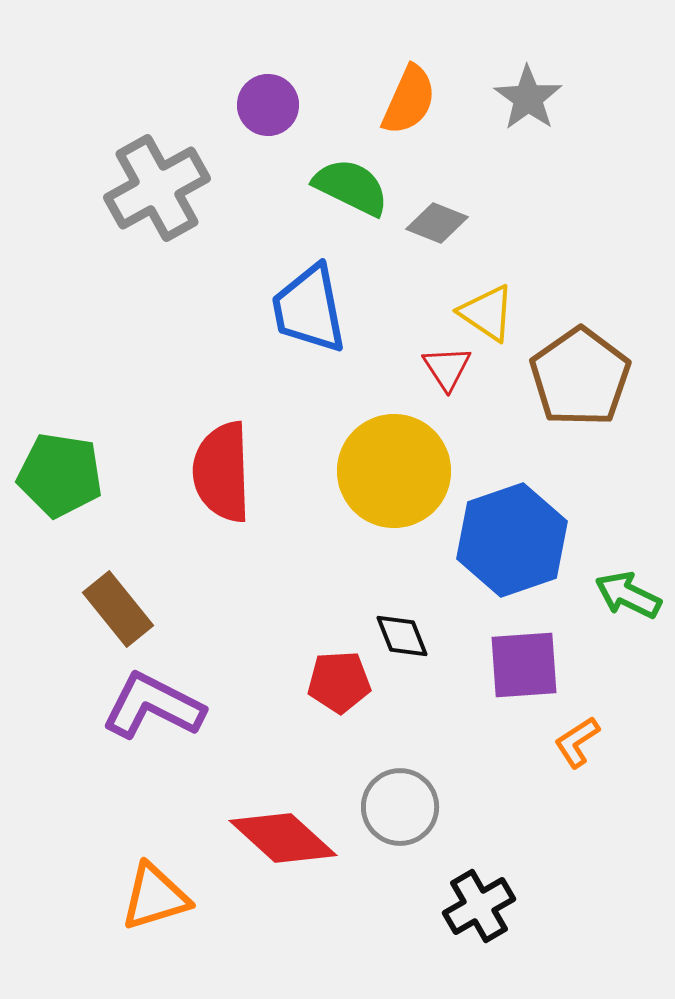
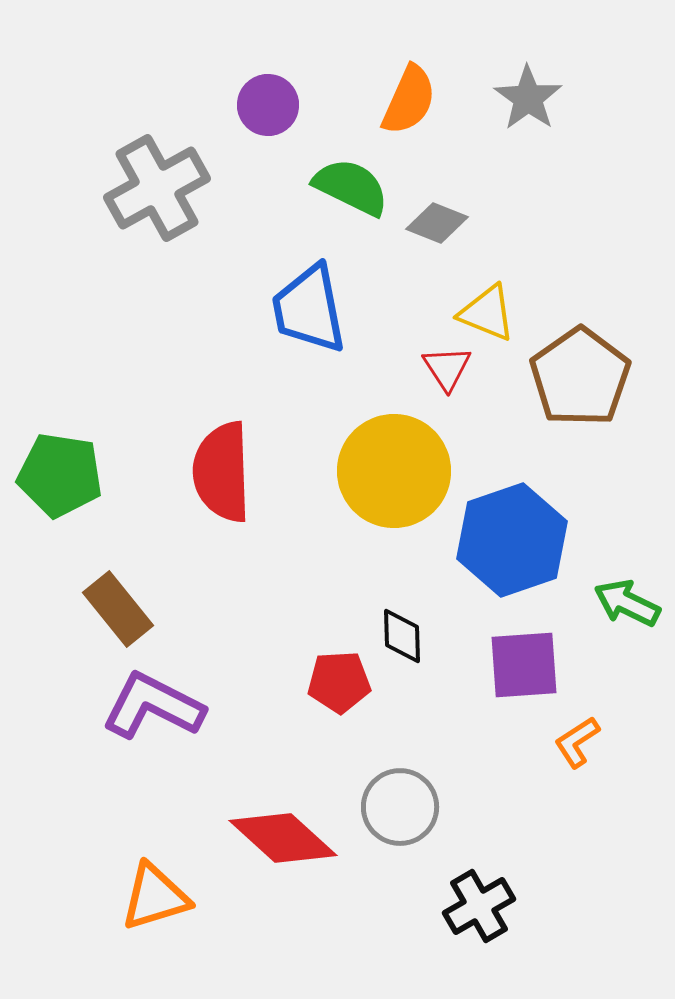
yellow triangle: rotated 12 degrees counterclockwise
green arrow: moved 1 px left, 8 px down
black diamond: rotated 20 degrees clockwise
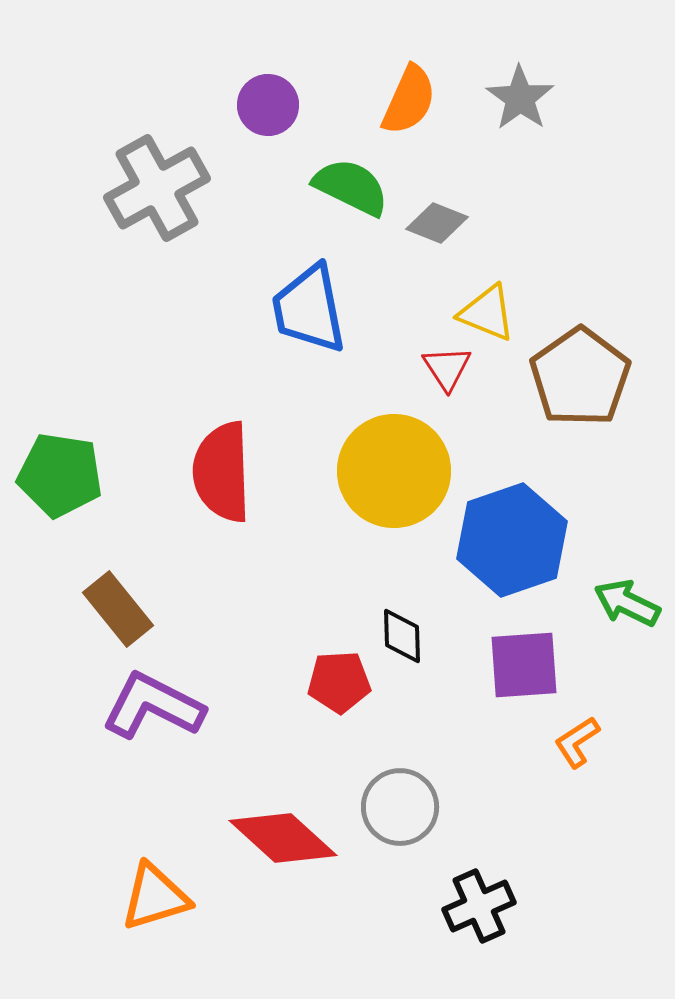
gray star: moved 8 px left
black cross: rotated 6 degrees clockwise
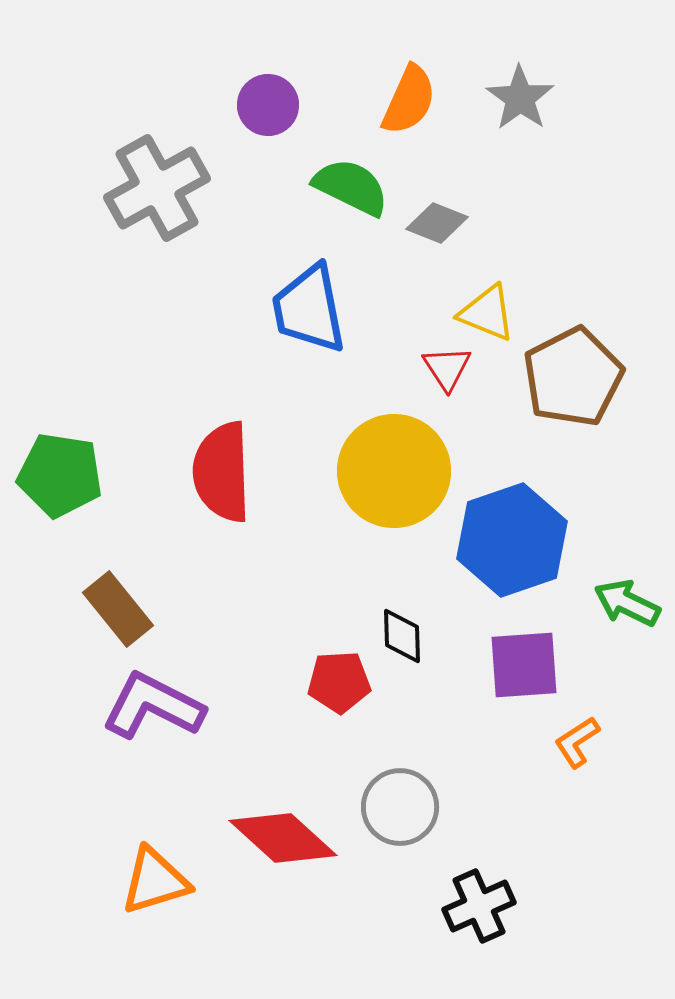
brown pentagon: moved 7 px left; rotated 8 degrees clockwise
orange triangle: moved 16 px up
